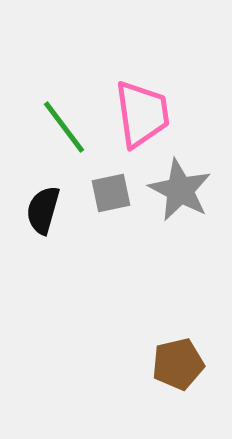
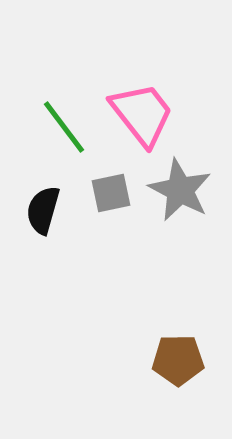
pink trapezoid: rotated 30 degrees counterclockwise
brown pentagon: moved 4 px up; rotated 12 degrees clockwise
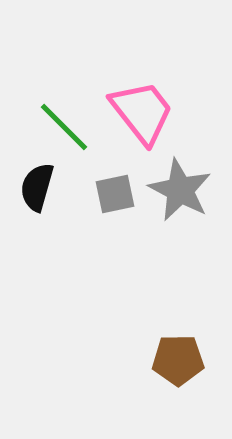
pink trapezoid: moved 2 px up
green line: rotated 8 degrees counterclockwise
gray square: moved 4 px right, 1 px down
black semicircle: moved 6 px left, 23 px up
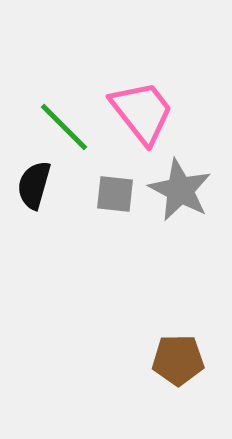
black semicircle: moved 3 px left, 2 px up
gray square: rotated 18 degrees clockwise
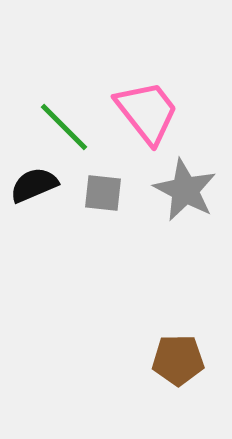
pink trapezoid: moved 5 px right
black semicircle: rotated 51 degrees clockwise
gray star: moved 5 px right
gray square: moved 12 px left, 1 px up
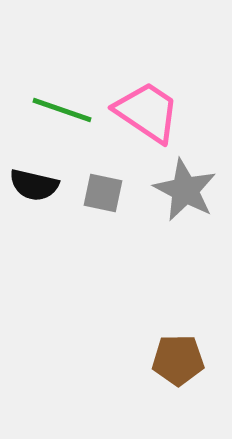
pink trapezoid: rotated 18 degrees counterclockwise
green line: moved 2 px left, 17 px up; rotated 26 degrees counterclockwise
black semicircle: rotated 144 degrees counterclockwise
gray square: rotated 6 degrees clockwise
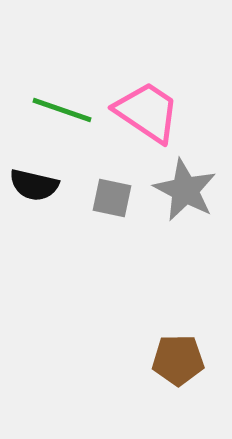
gray square: moved 9 px right, 5 px down
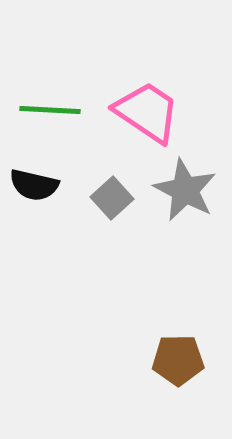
green line: moved 12 px left; rotated 16 degrees counterclockwise
gray square: rotated 36 degrees clockwise
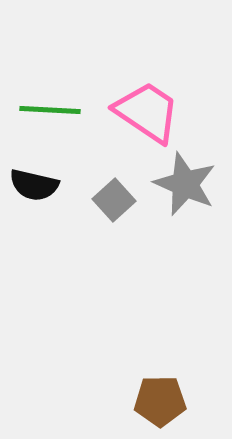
gray star: moved 6 px up; rotated 4 degrees counterclockwise
gray square: moved 2 px right, 2 px down
brown pentagon: moved 18 px left, 41 px down
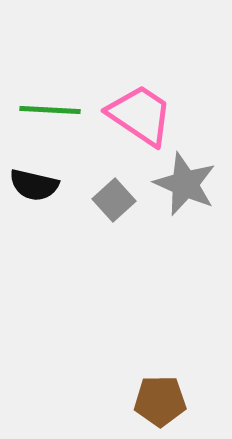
pink trapezoid: moved 7 px left, 3 px down
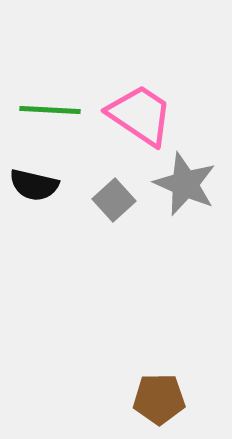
brown pentagon: moved 1 px left, 2 px up
